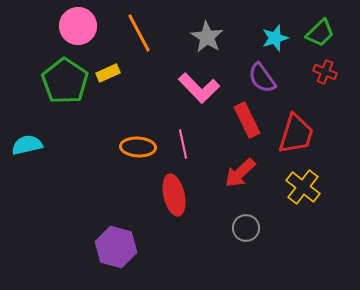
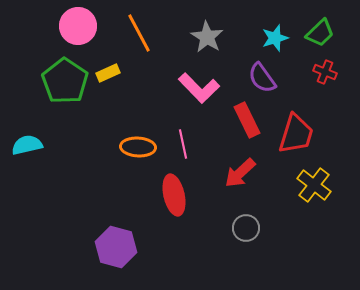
yellow cross: moved 11 px right, 2 px up
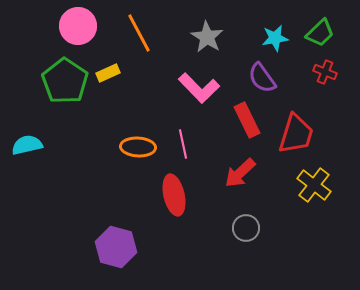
cyan star: rotated 8 degrees clockwise
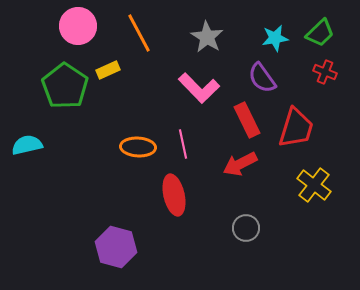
yellow rectangle: moved 3 px up
green pentagon: moved 5 px down
red trapezoid: moved 6 px up
red arrow: moved 9 px up; rotated 16 degrees clockwise
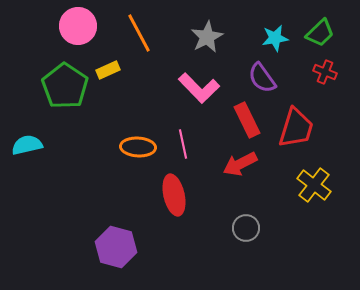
gray star: rotated 12 degrees clockwise
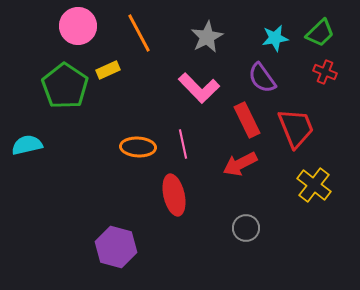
red trapezoid: rotated 39 degrees counterclockwise
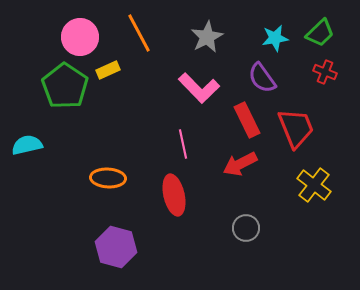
pink circle: moved 2 px right, 11 px down
orange ellipse: moved 30 px left, 31 px down
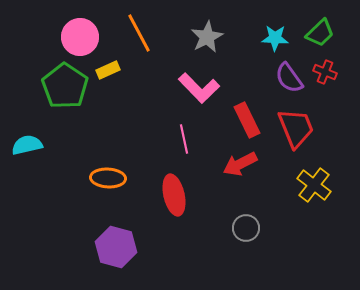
cyan star: rotated 12 degrees clockwise
purple semicircle: moved 27 px right
pink line: moved 1 px right, 5 px up
